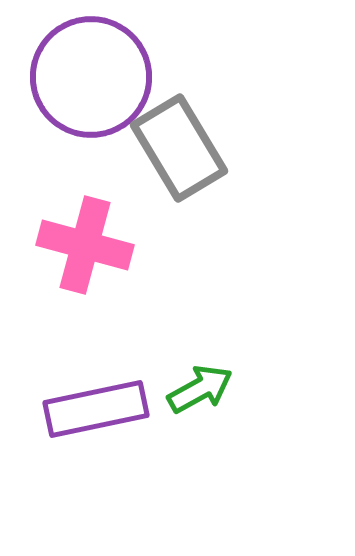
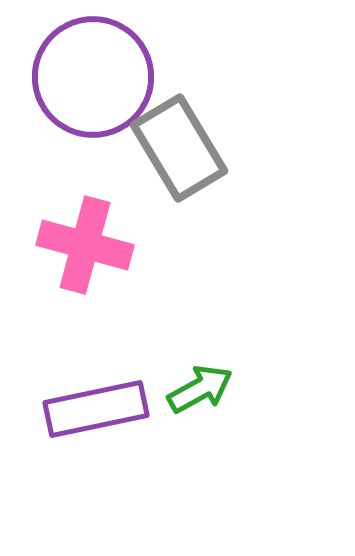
purple circle: moved 2 px right
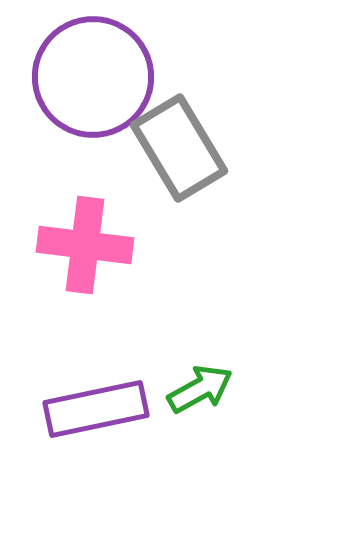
pink cross: rotated 8 degrees counterclockwise
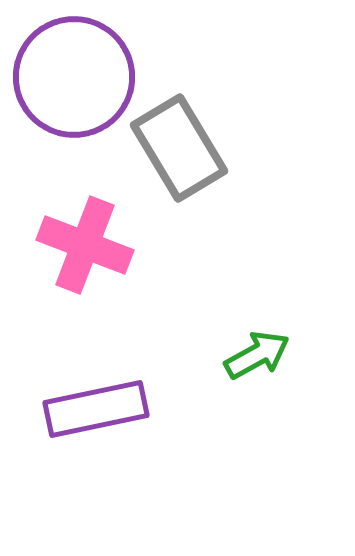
purple circle: moved 19 px left
pink cross: rotated 14 degrees clockwise
green arrow: moved 57 px right, 34 px up
